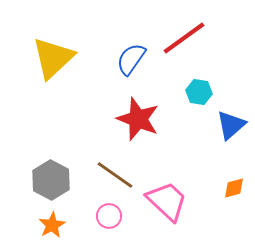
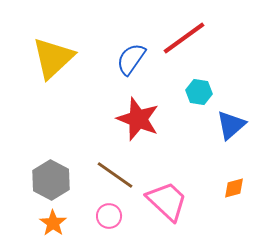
orange star: moved 1 px right, 2 px up; rotated 8 degrees counterclockwise
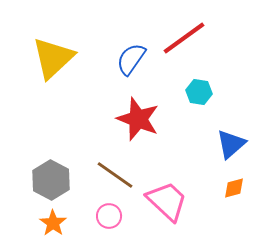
blue triangle: moved 19 px down
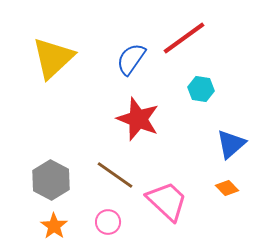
cyan hexagon: moved 2 px right, 3 px up
orange diamond: moved 7 px left; rotated 60 degrees clockwise
pink circle: moved 1 px left, 6 px down
orange star: moved 1 px right, 3 px down
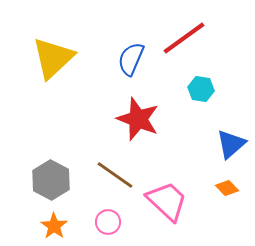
blue semicircle: rotated 12 degrees counterclockwise
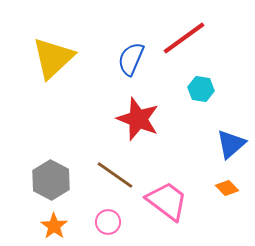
pink trapezoid: rotated 6 degrees counterclockwise
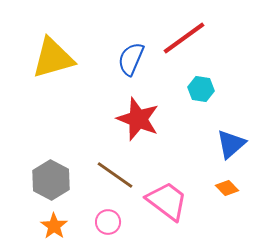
yellow triangle: rotated 27 degrees clockwise
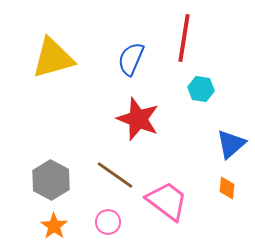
red line: rotated 45 degrees counterclockwise
orange diamond: rotated 50 degrees clockwise
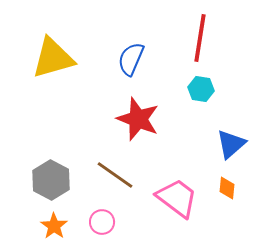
red line: moved 16 px right
pink trapezoid: moved 10 px right, 3 px up
pink circle: moved 6 px left
